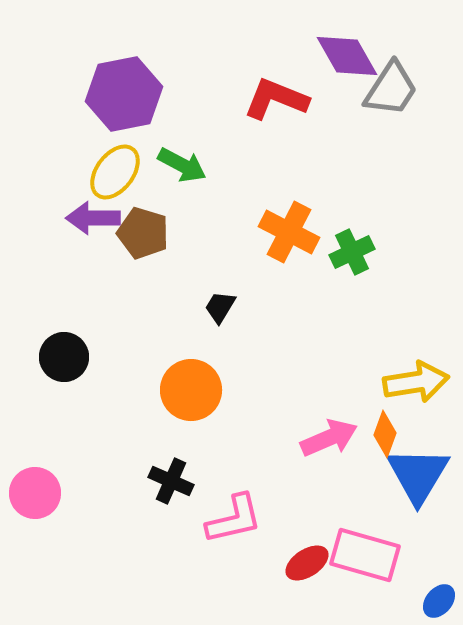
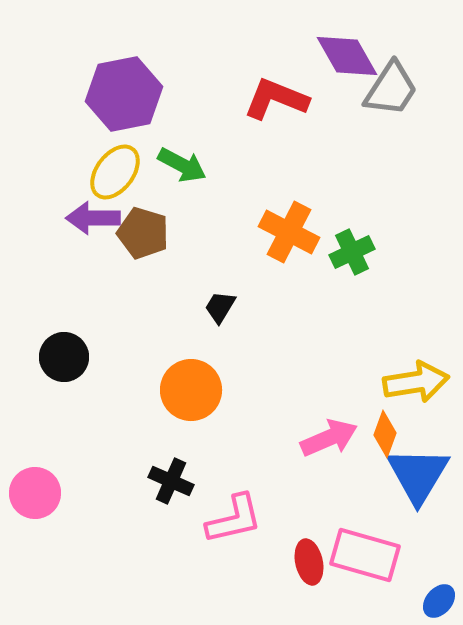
red ellipse: moved 2 px right, 1 px up; rotated 69 degrees counterclockwise
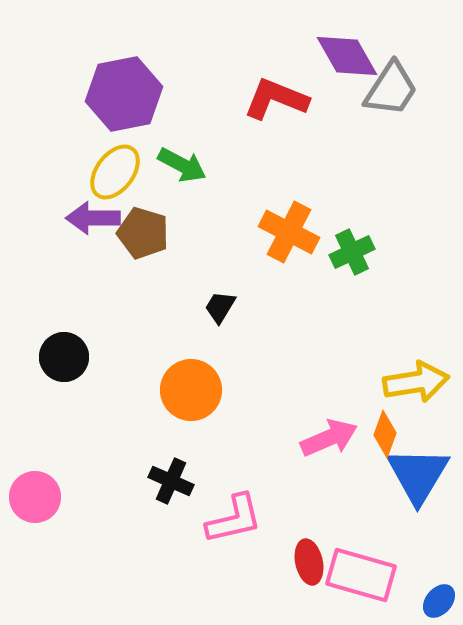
pink circle: moved 4 px down
pink rectangle: moved 4 px left, 20 px down
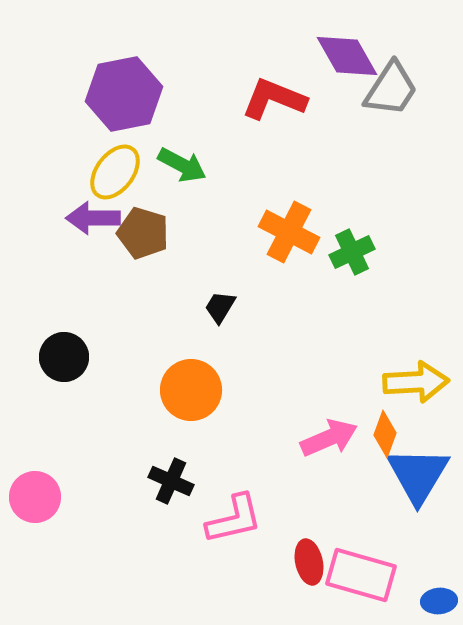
red L-shape: moved 2 px left
yellow arrow: rotated 6 degrees clockwise
blue ellipse: rotated 44 degrees clockwise
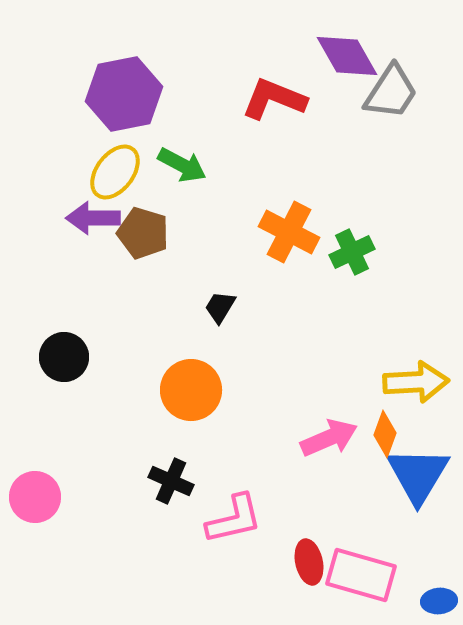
gray trapezoid: moved 3 px down
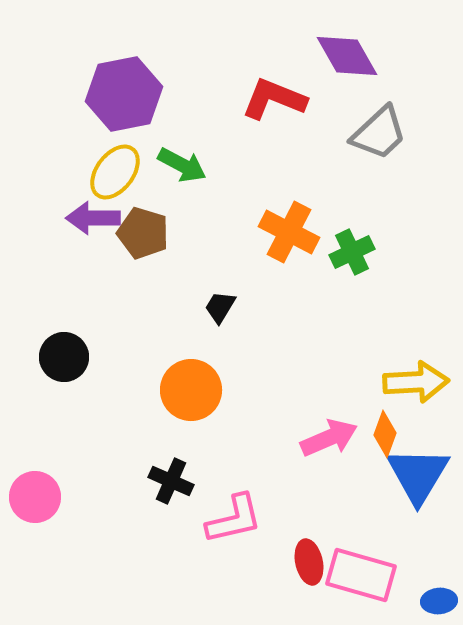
gray trapezoid: moved 12 px left, 41 px down; rotated 14 degrees clockwise
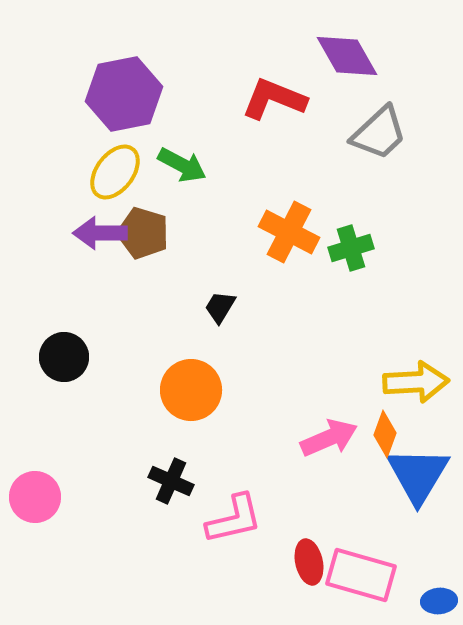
purple arrow: moved 7 px right, 15 px down
green cross: moved 1 px left, 4 px up; rotated 9 degrees clockwise
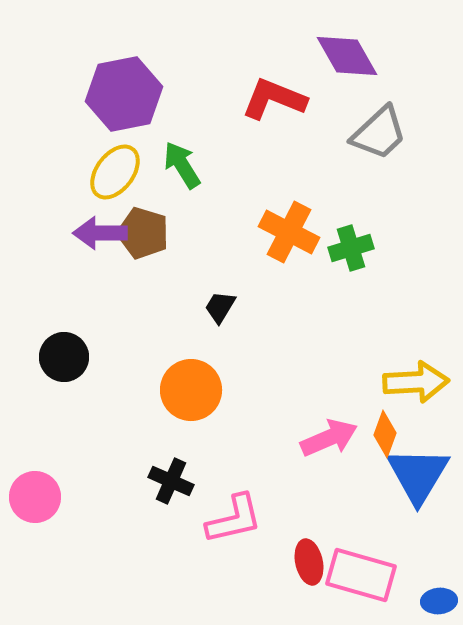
green arrow: rotated 150 degrees counterclockwise
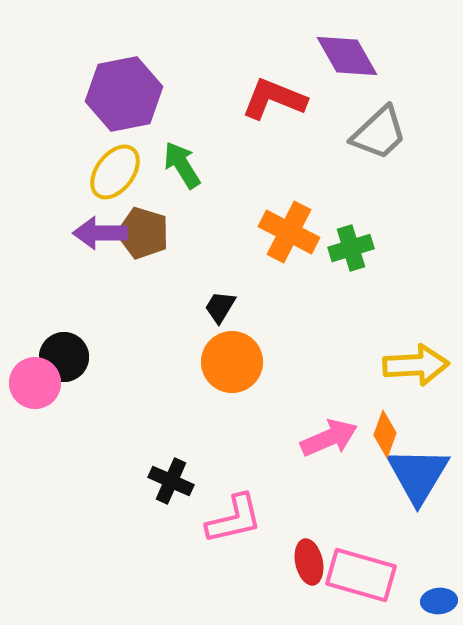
yellow arrow: moved 17 px up
orange circle: moved 41 px right, 28 px up
pink circle: moved 114 px up
